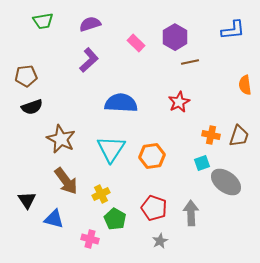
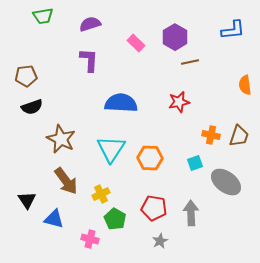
green trapezoid: moved 5 px up
purple L-shape: rotated 45 degrees counterclockwise
red star: rotated 15 degrees clockwise
orange hexagon: moved 2 px left, 2 px down; rotated 10 degrees clockwise
cyan square: moved 7 px left
red pentagon: rotated 10 degrees counterclockwise
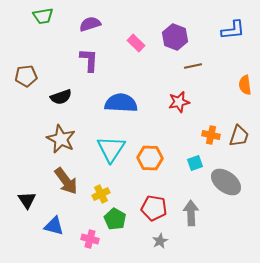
purple hexagon: rotated 10 degrees counterclockwise
brown line: moved 3 px right, 4 px down
black semicircle: moved 29 px right, 10 px up
blue triangle: moved 7 px down
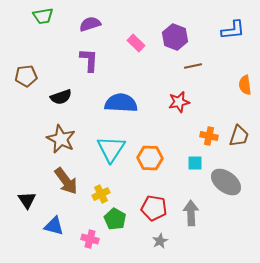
orange cross: moved 2 px left, 1 px down
cyan square: rotated 21 degrees clockwise
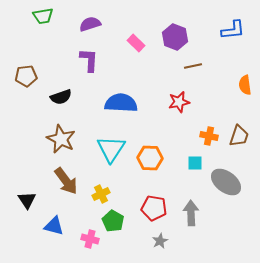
green pentagon: moved 2 px left, 2 px down
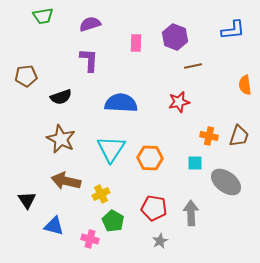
pink rectangle: rotated 48 degrees clockwise
brown arrow: rotated 140 degrees clockwise
